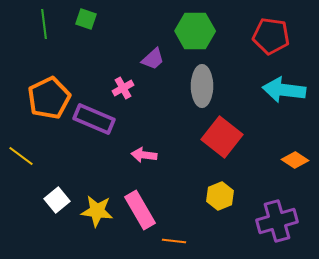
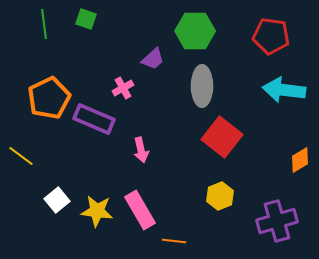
pink arrow: moved 3 px left, 5 px up; rotated 110 degrees counterclockwise
orange diamond: moved 5 px right; rotated 64 degrees counterclockwise
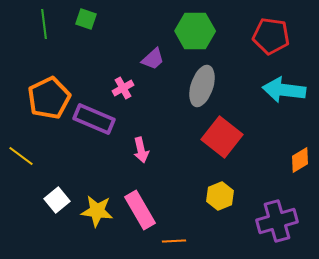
gray ellipse: rotated 18 degrees clockwise
orange line: rotated 10 degrees counterclockwise
